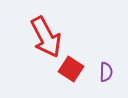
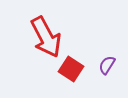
purple semicircle: moved 1 px right, 7 px up; rotated 150 degrees counterclockwise
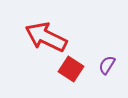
red arrow: rotated 144 degrees clockwise
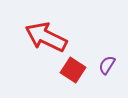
red square: moved 2 px right, 1 px down
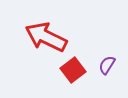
red square: rotated 20 degrees clockwise
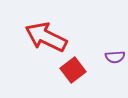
purple semicircle: moved 8 px right, 8 px up; rotated 126 degrees counterclockwise
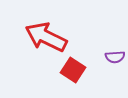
red square: rotated 20 degrees counterclockwise
